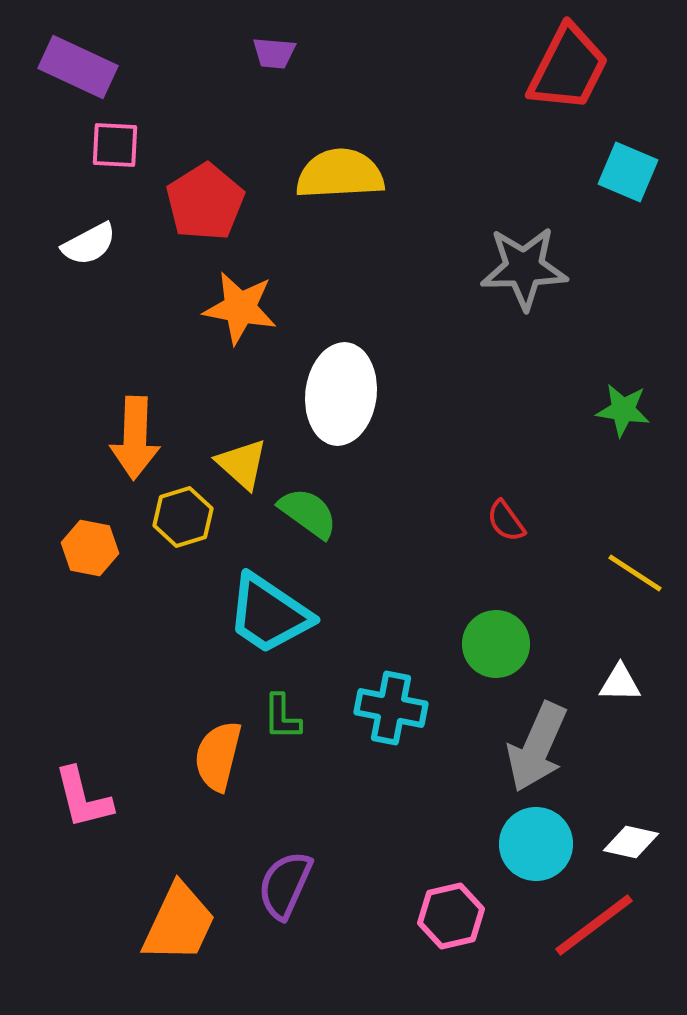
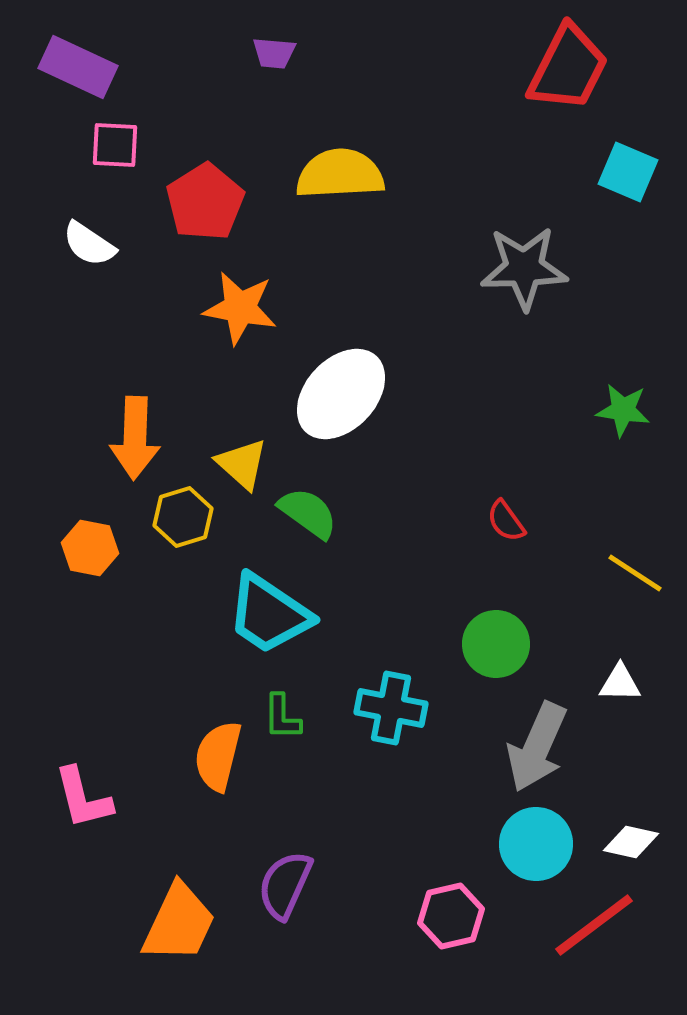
white semicircle: rotated 62 degrees clockwise
white ellipse: rotated 36 degrees clockwise
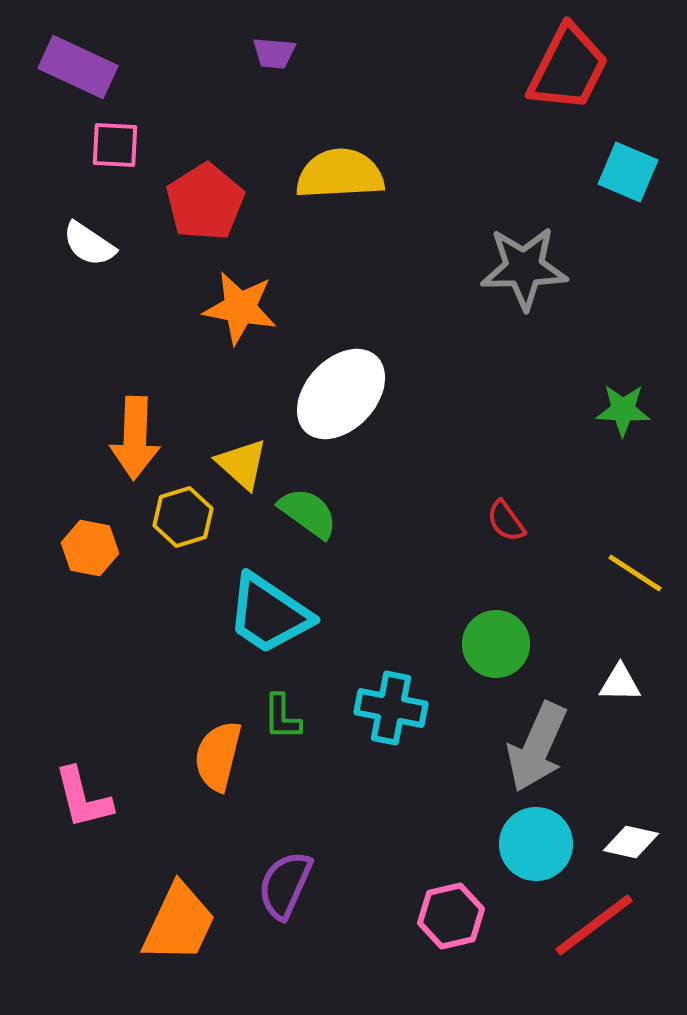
green star: rotated 6 degrees counterclockwise
